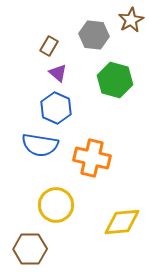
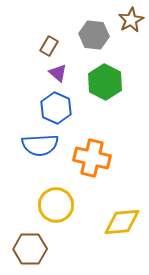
green hexagon: moved 10 px left, 2 px down; rotated 12 degrees clockwise
blue semicircle: rotated 12 degrees counterclockwise
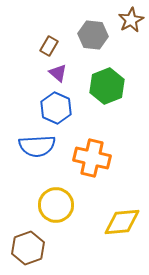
gray hexagon: moved 1 px left
green hexagon: moved 2 px right, 4 px down; rotated 12 degrees clockwise
blue semicircle: moved 3 px left, 1 px down
brown hexagon: moved 2 px left, 1 px up; rotated 20 degrees counterclockwise
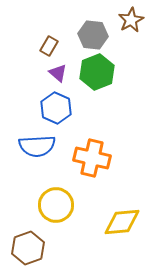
green hexagon: moved 10 px left, 14 px up
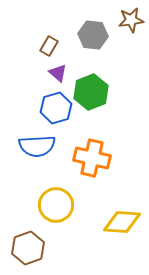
brown star: rotated 20 degrees clockwise
green hexagon: moved 6 px left, 20 px down
blue hexagon: rotated 20 degrees clockwise
yellow diamond: rotated 9 degrees clockwise
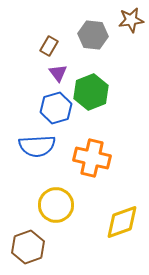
purple triangle: rotated 12 degrees clockwise
yellow diamond: rotated 24 degrees counterclockwise
brown hexagon: moved 1 px up
